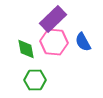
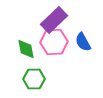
purple rectangle: moved 1 px right, 1 px down
pink hexagon: rotated 8 degrees counterclockwise
green hexagon: moved 1 px left, 1 px up
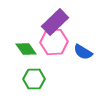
purple rectangle: moved 1 px right, 2 px down
blue semicircle: moved 10 px down; rotated 30 degrees counterclockwise
green diamond: rotated 25 degrees counterclockwise
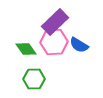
blue semicircle: moved 4 px left, 7 px up
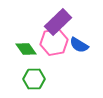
purple rectangle: moved 3 px right
pink hexagon: rotated 8 degrees counterclockwise
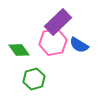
pink hexagon: moved 1 px left
green diamond: moved 7 px left, 1 px down
green hexagon: rotated 15 degrees counterclockwise
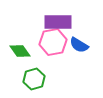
purple rectangle: rotated 44 degrees clockwise
green diamond: moved 1 px right, 1 px down
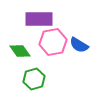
purple rectangle: moved 19 px left, 3 px up
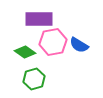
green diamond: moved 5 px right, 1 px down; rotated 20 degrees counterclockwise
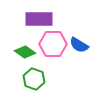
pink hexagon: moved 2 px down; rotated 12 degrees clockwise
green hexagon: rotated 25 degrees counterclockwise
